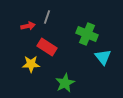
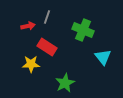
green cross: moved 4 px left, 4 px up
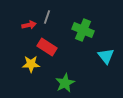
red arrow: moved 1 px right, 1 px up
cyan triangle: moved 3 px right, 1 px up
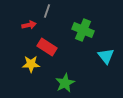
gray line: moved 6 px up
